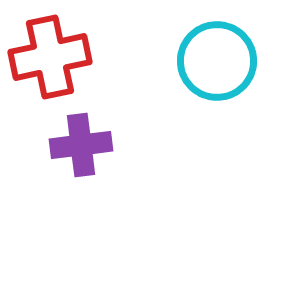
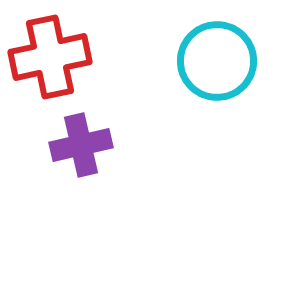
purple cross: rotated 6 degrees counterclockwise
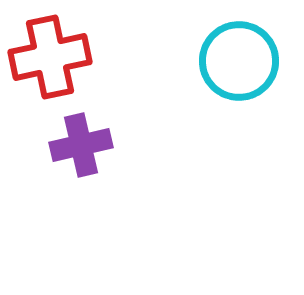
cyan circle: moved 22 px right
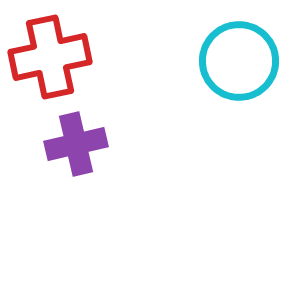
purple cross: moved 5 px left, 1 px up
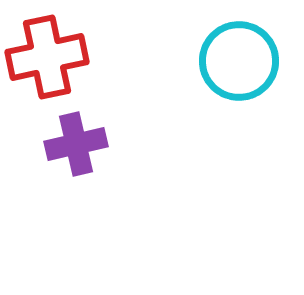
red cross: moved 3 px left
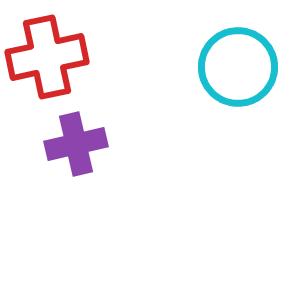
cyan circle: moved 1 px left, 6 px down
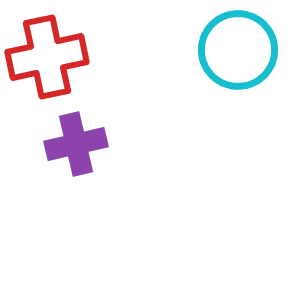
cyan circle: moved 17 px up
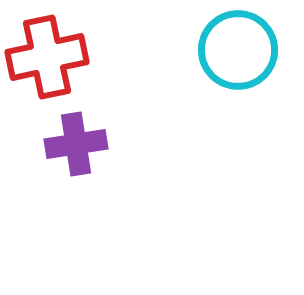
purple cross: rotated 4 degrees clockwise
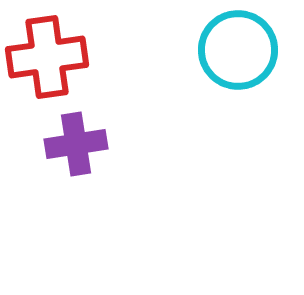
red cross: rotated 4 degrees clockwise
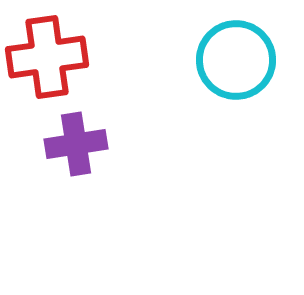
cyan circle: moved 2 px left, 10 px down
